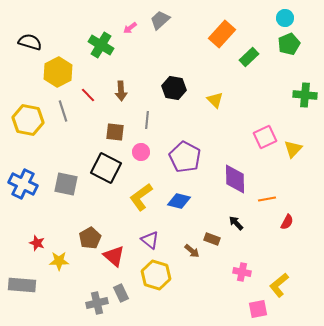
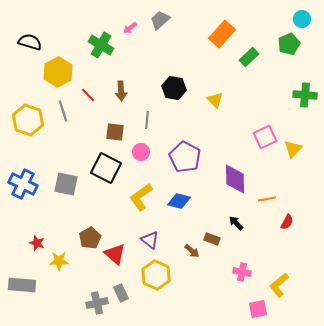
cyan circle at (285, 18): moved 17 px right, 1 px down
yellow hexagon at (28, 120): rotated 8 degrees clockwise
red triangle at (114, 256): moved 1 px right, 2 px up
yellow hexagon at (156, 275): rotated 8 degrees clockwise
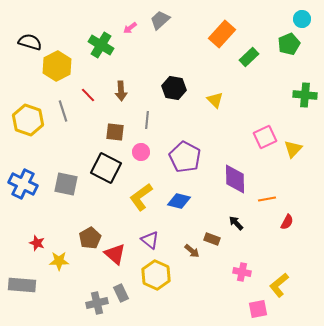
yellow hexagon at (58, 72): moved 1 px left, 6 px up
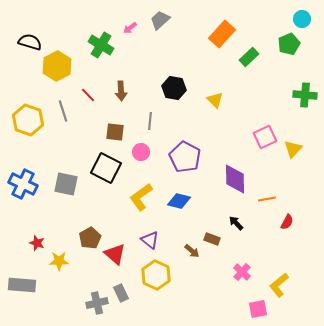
gray line at (147, 120): moved 3 px right, 1 px down
pink cross at (242, 272): rotated 30 degrees clockwise
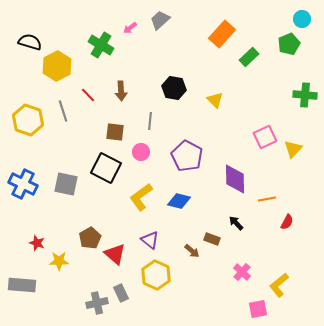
purple pentagon at (185, 157): moved 2 px right, 1 px up
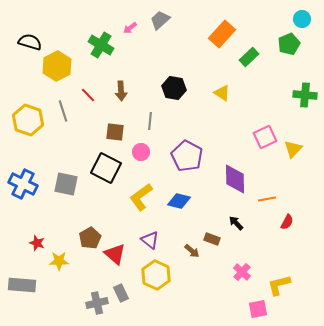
yellow triangle at (215, 100): moved 7 px right, 7 px up; rotated 12 degrees counterclockwise
yellow L-shape at (279, 285): rotated 25 degrees clockwise
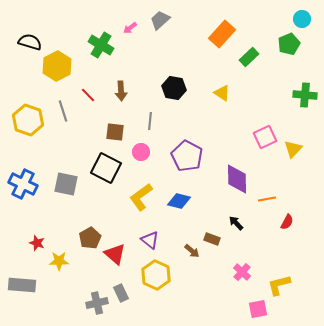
purple diamond at (235, 179): moved 2 px right
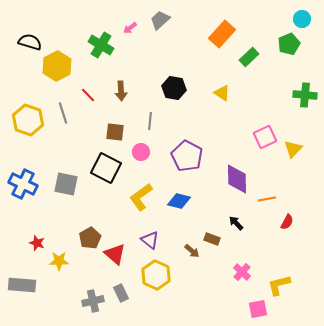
gray line at (63, 111): moved 2 px down
gray cross at (97, 303): moved 4 px left, 2 px up
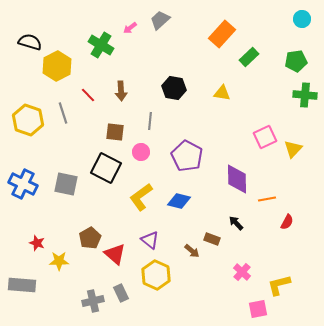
green pentagon at (289, 44): moved 7 px right, 17 px down; rotated 15 degrees clockwise
yellow triangle at (222, 93): rotated 24 degrees counterclockwise
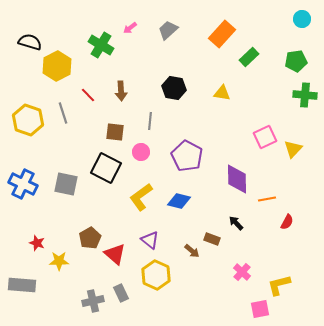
gray trapezoid at (160, 20): moved 8 px right, 10 px down
pink square at (258, 309): moved 2 px right
